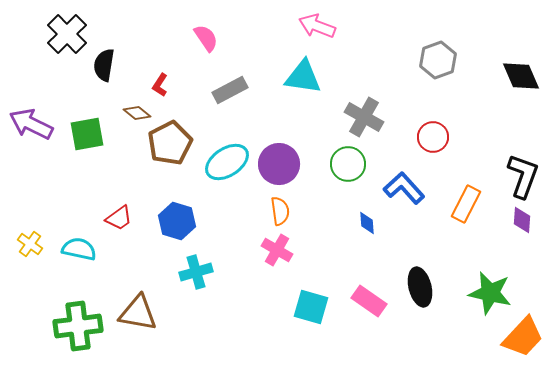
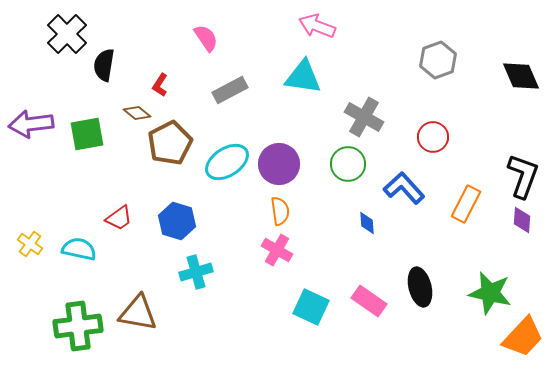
purple arrow: rotated 33 degrees counterclockwise
cyan square: rotated 9 degrees clockwise
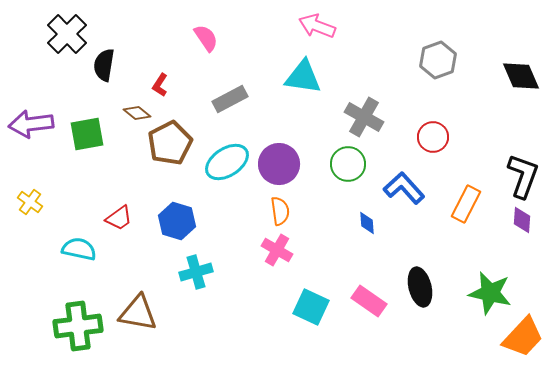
gray rectangle: moved 9 px down
yellow cross: moved 42 px up
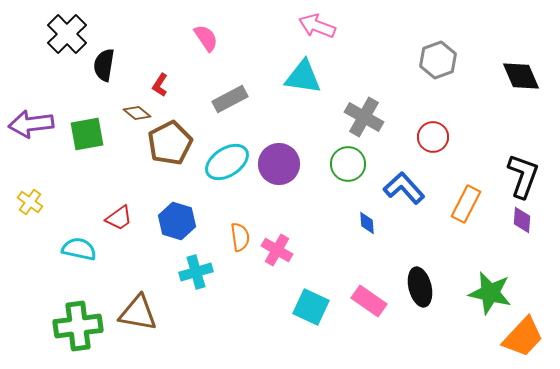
orange semicircle: moved 40 px left, 26 px down
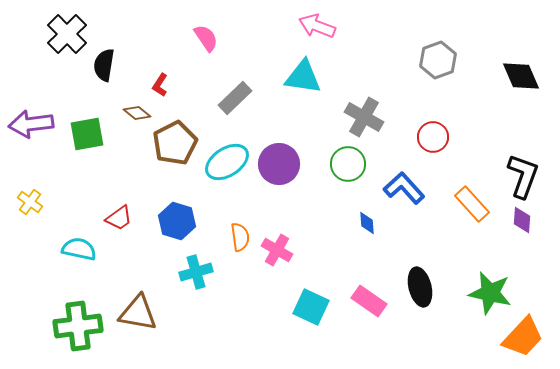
gray rectangle: moved 5 px right, 1 px up; rotated 16 degrees counterclockwise
brown pentagon: moved 5 px right
orange rectangle: moved 6 px right; rotated 69 degrees counterclockwise
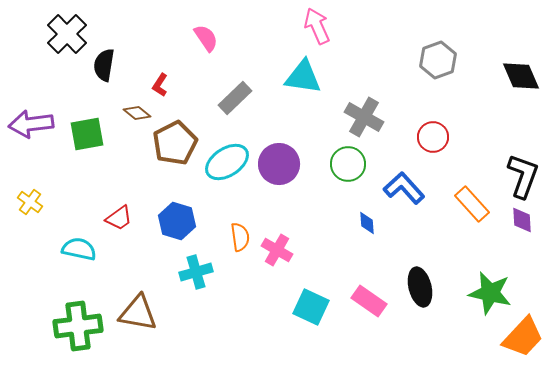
pink arrow: rotated 45 degrees clockwise
purple diamond: rotated 8 degrees counterclockwise
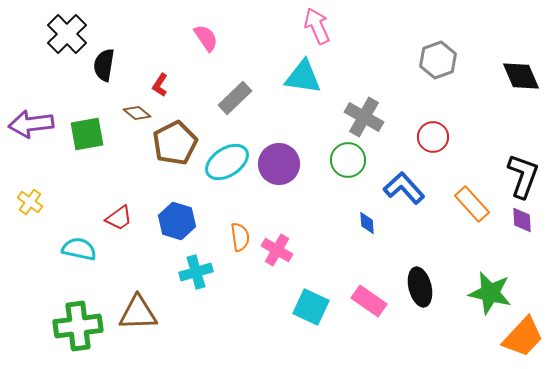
green circle: moved 4 px up
brown triangle: rotated 12 degrees counterclockwise
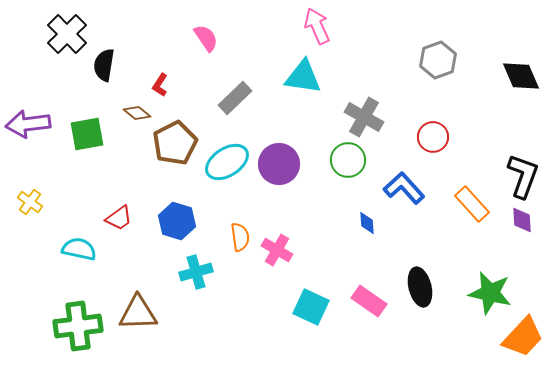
purple arrow: moved 3 px left
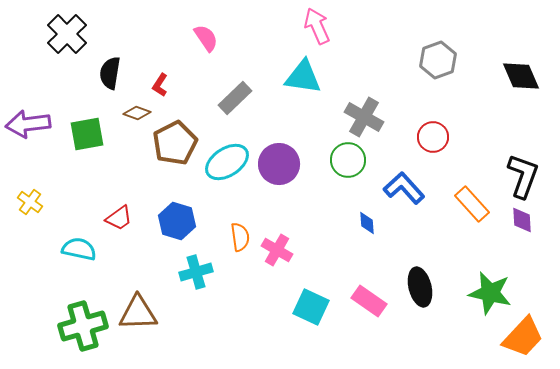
black semicircle: moved 6 px right, 8 px down
brown diamond: rotated 20 degrees counterclockwise
green cross: moved 5 px right; rotated 9 degrees counterclockwise
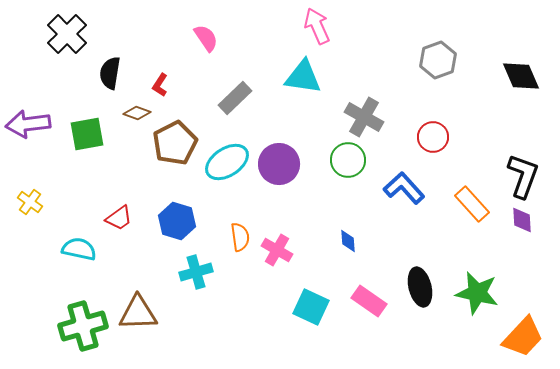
blue diamond: moved 19 px left, 18 px down
green star: moved 13 px left
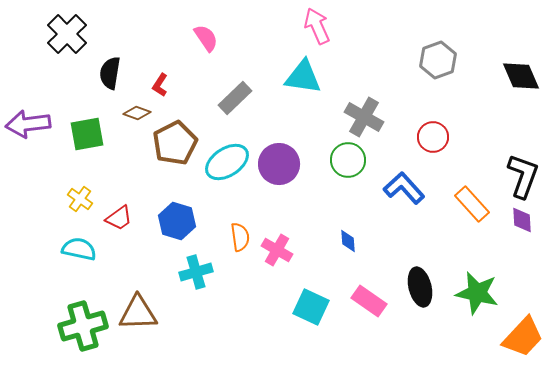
yellow cross: moved 50 px right, 3 px up
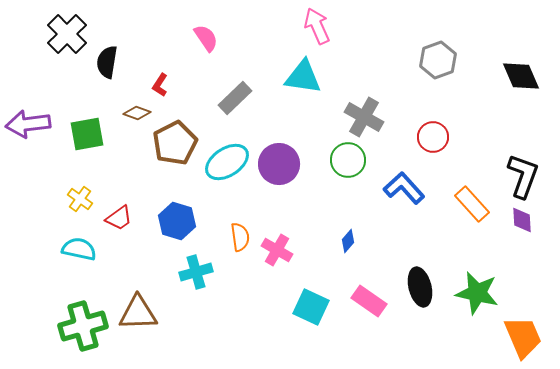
black semicircle: moved 3 px left, 11 px up
blue diamond: rotated 45 degrees clockwise
orange trapezoid: rotated 66 degrees counterclockwise
